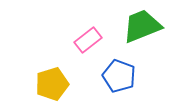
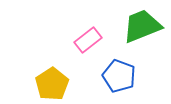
yellow pentagon: rotated 16 degrees counterclockwise
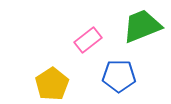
blue pentagon: rotated 20 degrees counterclockwise
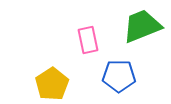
pink rectangle: rotated 64 degrees counterclockwise
